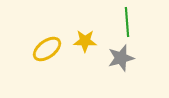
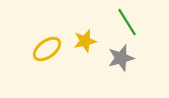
green line: rotated 28 degrees counterclockwise
yellow star: rotated 15 degrees counterclockwise
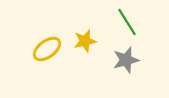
gray star: moved 5 px right, 2 px down
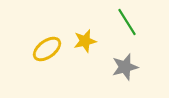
gray star: moved 1 px left, 7 px down
